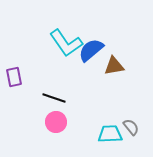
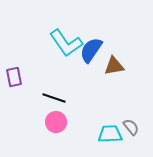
blue semicircle: rotated 16 degrees counterclockwise
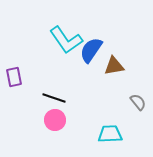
cyan L-shape: moved 3 px up
pink circle: moved 1 px left, 2 px up
gray semicircle: moved 7 px right, 25 px up
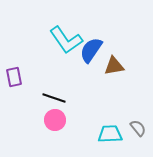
gray semicircle: moved 26 px down
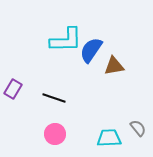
cyan L-shape: rotated 56 degrees counterclockwise
purple rectangle: moved 1 px left, 12 px down; rotated 42 degrees clockwise
pink circle: moved 14 px down
cyan trapezoid: moved 1 px left, 4 px down
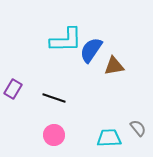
pink circle: moved 1 px left, 1 px down
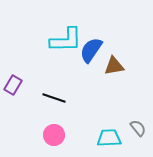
purple rectangle: moved 4 px up
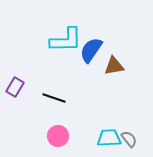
purple rectangle: moved 2 px right, 2 px down
gray semicircle: moved 9 px left, 11 px down
pink circle: moved 4 px right, 1 px down
